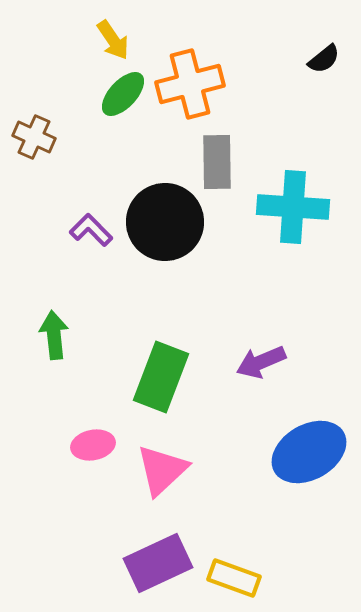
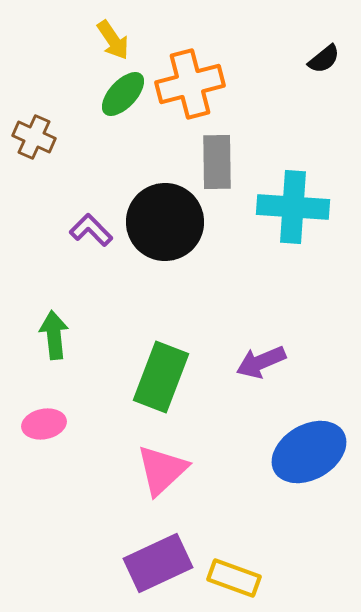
pink ellipse: moved 49 px left, 21 px up
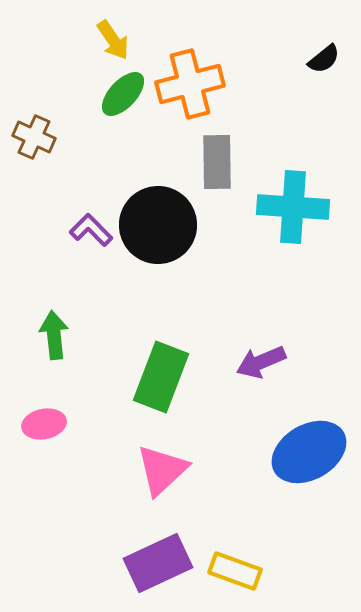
black circle: moved 7 px left, 3 px down
yellow rectangle: moved 1 px right, 7 px up
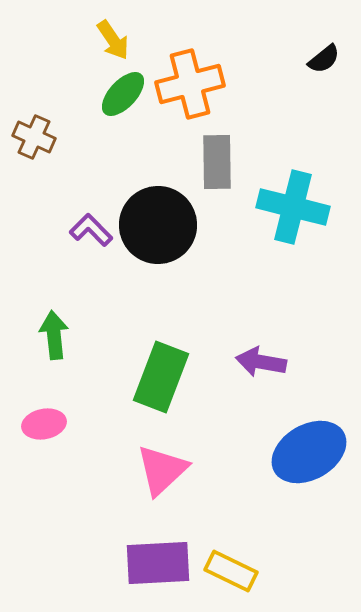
cyan cross: rotated 10 degrees clockwise
purple arrow: rotated 33 degrees clockwise
purple rectangle: rotated 22 degrees clockwise
yellow rectangle: moved 4 px left; rotated 6 degrees clockwise
